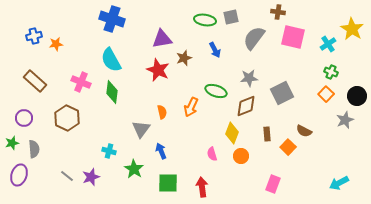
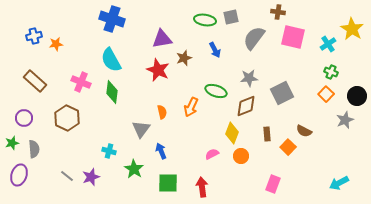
pink semicircle at (212, 154): rotated 80 degrees clockwise
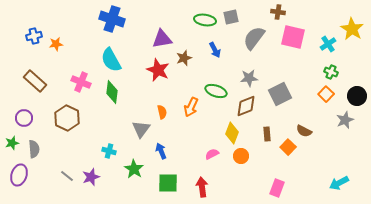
gray square at (282, 93): moved 2 px left, 1 px down
pink rectangle at (273, 184): moved 4 px right, 4 px down
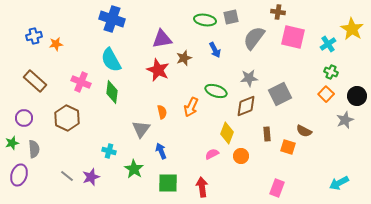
yellow diamond at (232, 133): moved 5 px left
orange square at (288, 147): rotated 28 degrees counterclockwise
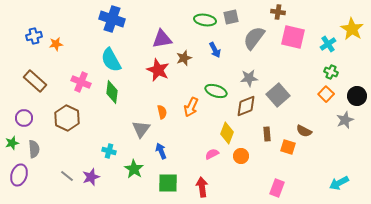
gray square at (280, 94): moved 2 px left, 1 px down; rotated 15 degrees counterclockwise
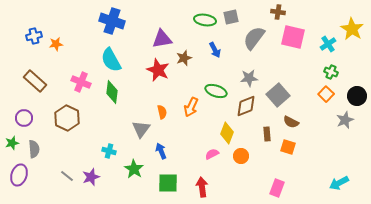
blue cross at (112, 19): moved 2 px down
brown semicircle at (304, 131): moved 13 px left, 9 px up
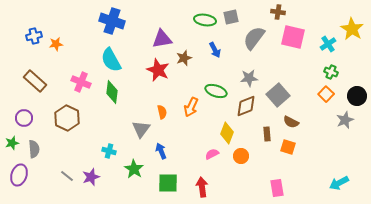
pink rectangle at (277, 188): rotated 30 degrees counterclockwise
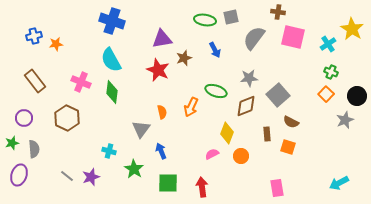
brown rectangle at (35, 81): rotated 10 degrees clockwise
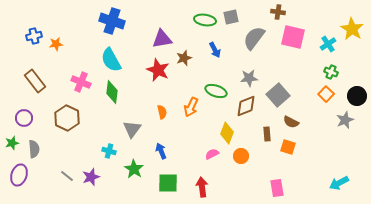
gray triangle at (141, 129): moved 9 px left
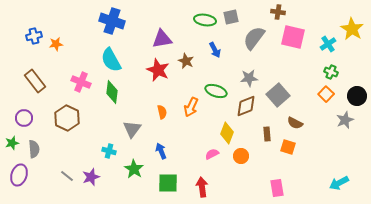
brown star at (184, 58): moved 2 px right, 3 px down; rotated 28 degrees counterclockwise
brown semicircle at (291, 122): moved 4 px right, 1 px down
